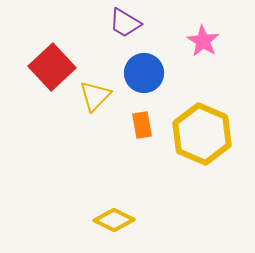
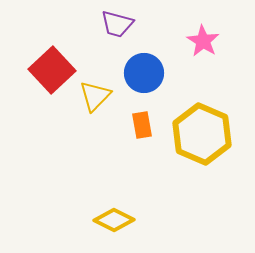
purple trapezoid: moved 8 px left, 1 px down; rotated 16 degrees counterclockwise
red square: moved 3 px down
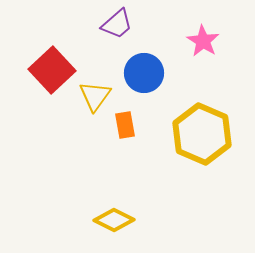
purple trapezoid: rotated 56 degrees counterclockwise
yellow triangle: rotated 8 degrees counterclockwise
orange rectangle: moved 17 px left
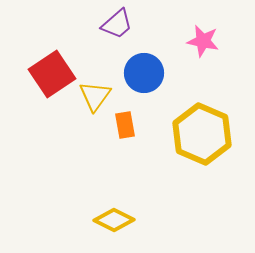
pink star: rotated 20 degrees counterclockwise
red square: moved 4 px down; rotated 9 degrees clockwise
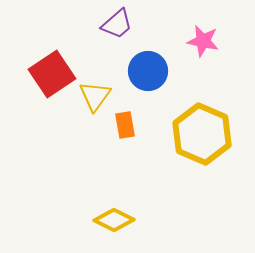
blue circle: moved 4 px right, 2 px up
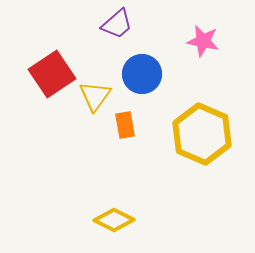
blue circle: moved 6 px left, 3 px down
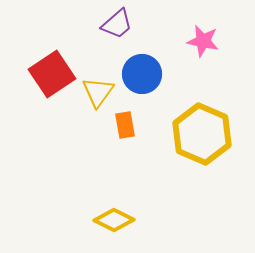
yellow triangle: moved 3 px right, 4 px up
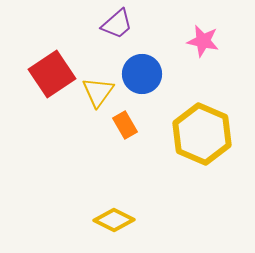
orange rectangle: rotated 20 degrees counterclockwise
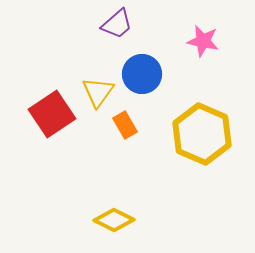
red square: moved 40 px down
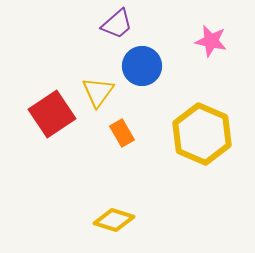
pink star: moved 8 px right
blue circle: moved 8 px up
orange rectangle: moved 3 px left, 8 px down
yellow diamond: rotated 9 degrees counterclockwise
